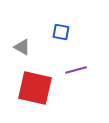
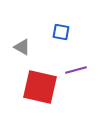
red square: moved 5 px right, 1 px up
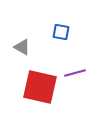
purple line: moved 1 px left, 3 px down
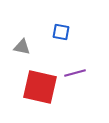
gray triangle: rotated 18 degrees counterclockwise
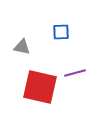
blue square: rotated 12 degrees counterclockwise
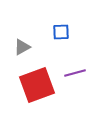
gray triangle: rotated 42 degrees counterclockwise
red square: moved 3 px left, 2 px up; rotated 33 degrees counterclockwise
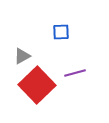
gray triangle: moved 9 px down
red square: rotated 24 degrees counterclockwise
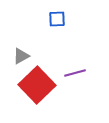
blue square: moved 4 px left, 13 px up
gray triangle: moved 1 px left
